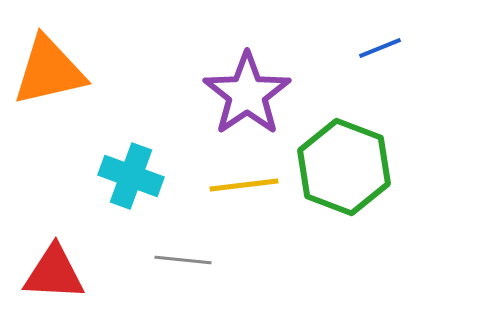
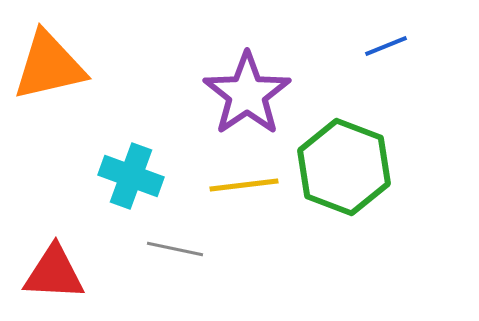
blue line: moved 6 px right, 2 px up
orange triangle: moved 5 px up
gray line: moved 8 px left, 11 px up; rotated 6 degrees clockwise
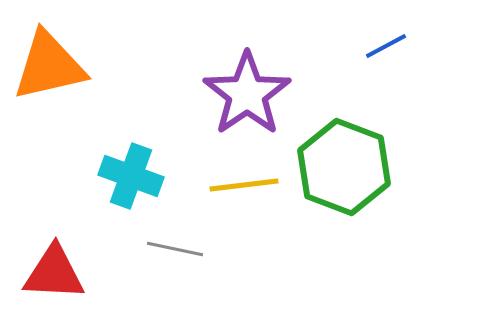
blue line: rotated 6 degrees counterclockwise
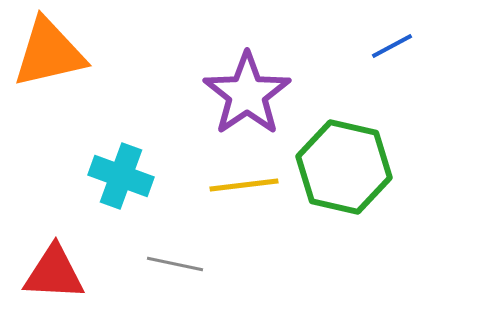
blue line: moved 6 px right
orange triangle: moved 13 px up
green hexagon: rotated 8 degrees counterclockwise
cyan cross: moved 10 px left
gray line: moved 15 px down
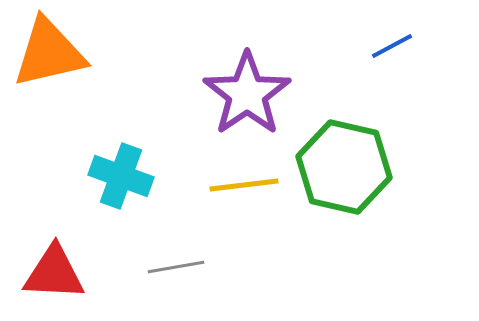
gray line: moved 1 px right, 3 px down; rotated 22 degrees counterclockwise
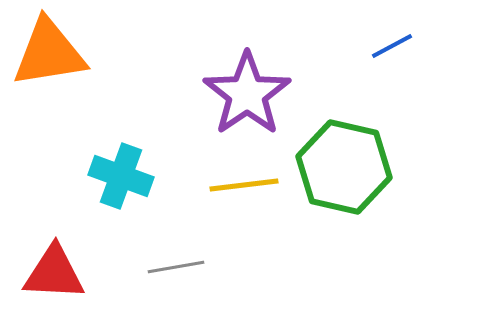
orange triangle: rotated 4 degrees clockwise
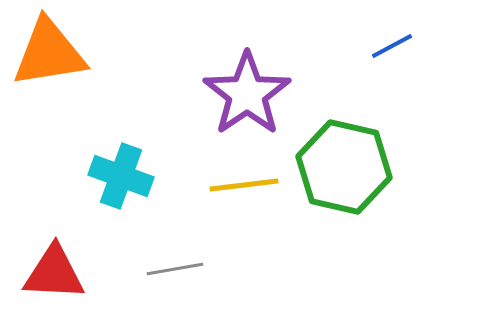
gray line: moved 1 px left, 2 px down
